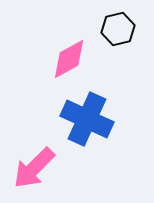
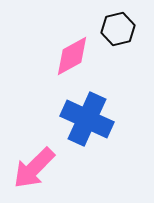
pink diamond: moved 3 px right, 3 px up
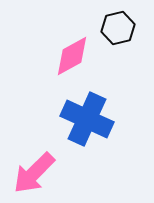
black hexagon: moved 1 px up
pink arrow: moved 5 px down
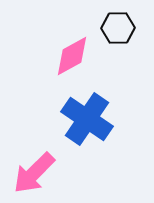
black hexagon: rotated 12 degrees clockwise
blue cross: rotated 9 degrees clockwise
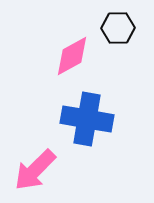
blue cross: rotated 24 degrees counterclockwise
pink arrow: moved 1 px right, 3 px up
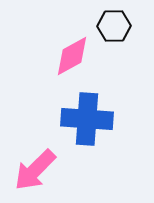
black hexagon: moved 4 px left, 2 px up
blue cross: rotated 6 degrees counterclockwise
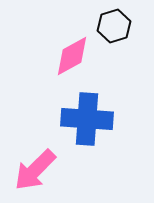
black hexagon: rotated 16 degrees counterclockwise
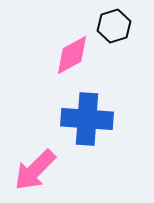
pink diamond: moved 1 px up
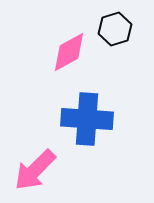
black hexagon: moved 1 px right, 3 px down
pink diamond: moved 3 px left, 3 px up
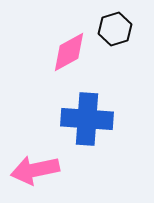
pink arrow: rotated 33 degrees clockwise
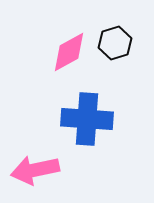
black hexagon: moved 14 px down
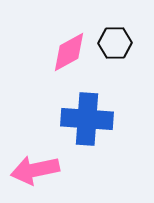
black hexagon: rotated 16 degrees clockwise
